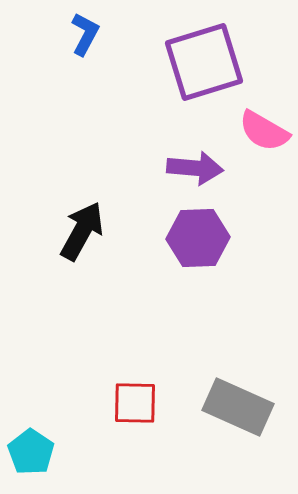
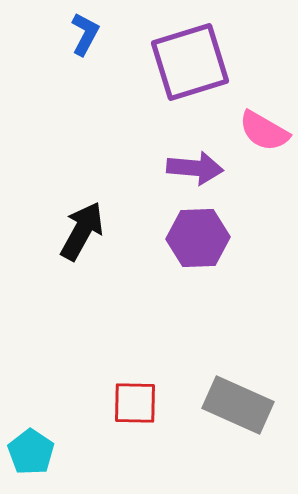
purple square: moved 14 px left
gray rectangle: moved 2 px up
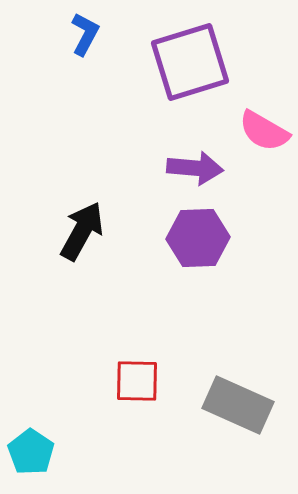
red square: moved 2 px right, 22 px up
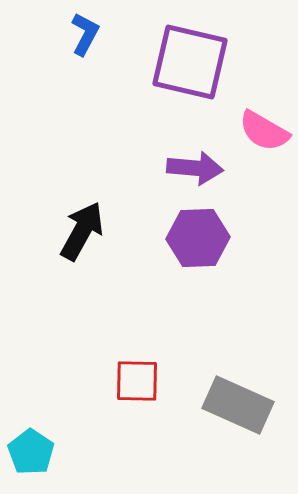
purple square: rotated 30 degrees clockwise
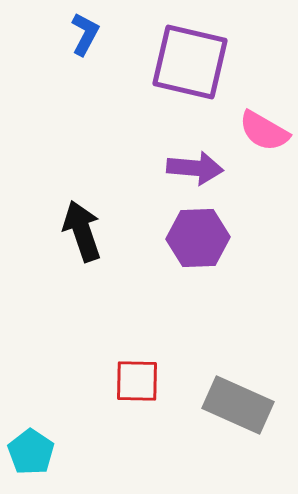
black arrow: rotated 48 degrees counterclockwise
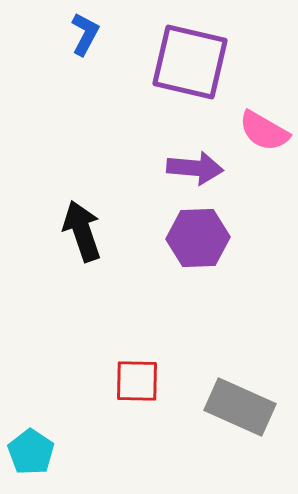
gray rectangle: moved 2 px right, 2 px down
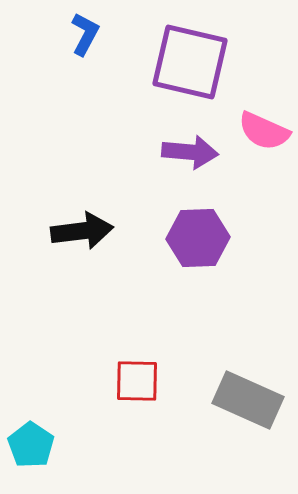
pink semicircle: rotated 6 degrees counterclockwise
purple arrow: moved 5 px left, 16 px up
black arrow: rotated 102 degrees clockwise
gray rectangle: moved 8 px right, 7 px up
cyan pentagon: moved 7 px up
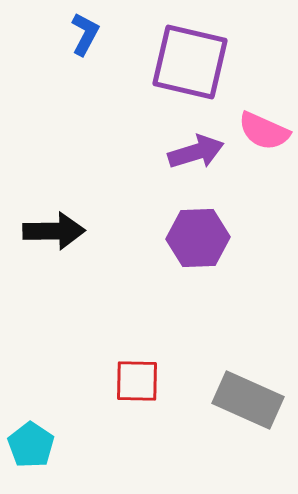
purple arrow: moved 6 px right; rotated 22 degrees counterclockwise
black arrow: moved 28 px left; rotated 6 degrees clockwise
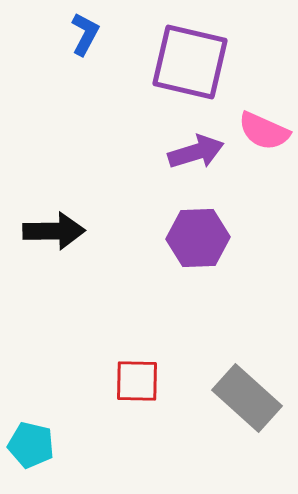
gray rectangle: moved 1 px left, 2 px up; rotated 18 degrees clockwise
cyan pentagon: rotated 21 degrees counterclockwise
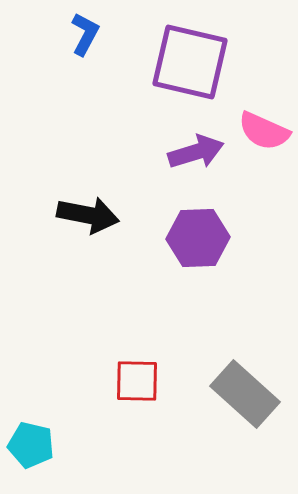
black arrow: moved 34 px right, 16 px up; rotated 12 degrees clockwise
gray rectangle: moved 2 px left, 4 px up
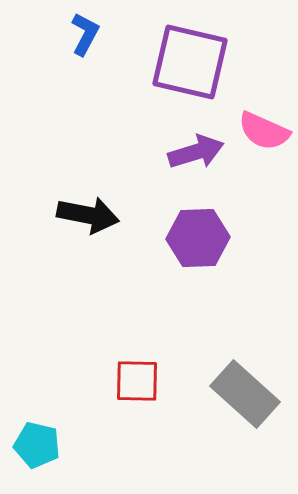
cyan pentagon: moved 6 px right
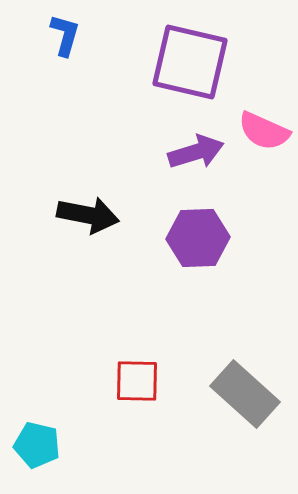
blue L-shape: moved 20 px left, 1 px down; rotated 12 degrees counterclockwise
